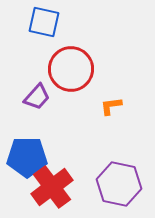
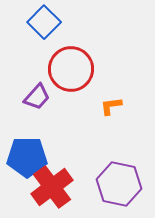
blue square: rotated 32 degrees clockwise
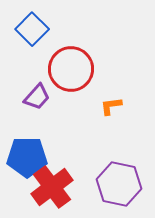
blue square: moved 12 px left, 7 px down
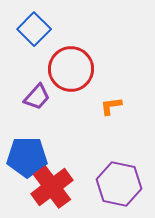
blue square: moved 2 px right
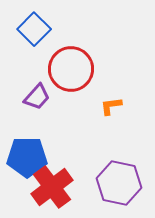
purple hexagon: moved 1 px up
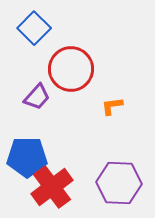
blue square: moved 1 px up
orange L-shape: moved 1 px right
purple hexagon: rotated 9 degrees counterclockwise
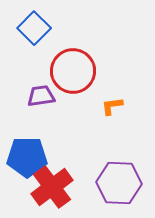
red circle: moved 2 px right, 2 px down
purple trapezoid: moved 4 px right, 1 px up; rotated 140 degrees counterclockwise
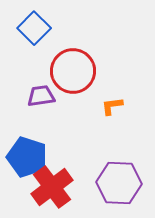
blue pentagon: rotated 18 degrees clockwise
